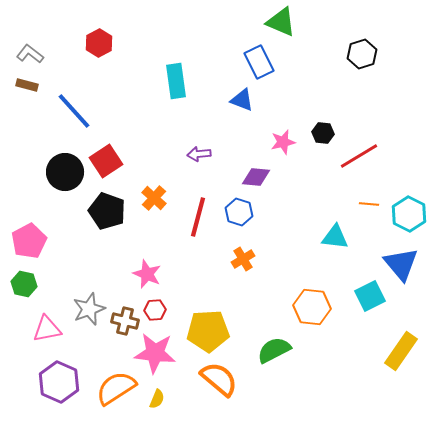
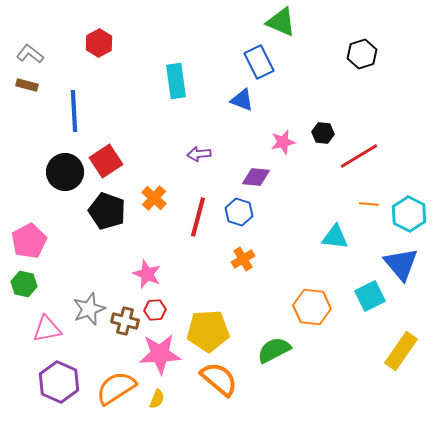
blue line at (74, 111): rotated 39 degrees clockwise
pink star at (155, 353): moved 5 px right, 1 px down; rotated 9 degrees counterclockwise
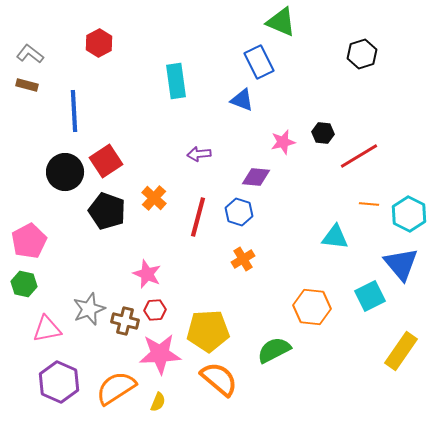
yellow semicircle at (157, 399): moved 1 px right, 3 px down
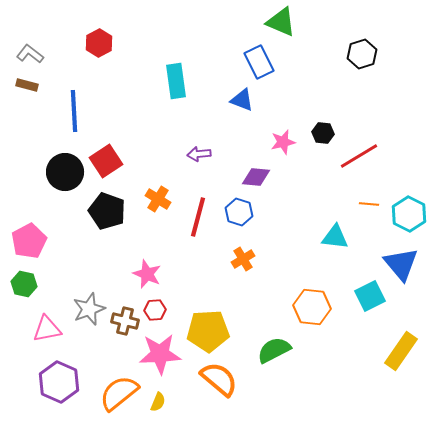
orange cross at (154, 198): moved 4 px right, 1 px down; rotated 10 degrees counterclockwise
orange semicircle at (116, 388): moved 3 px right, 5 px down; rotated 6 degrees counterclockwise
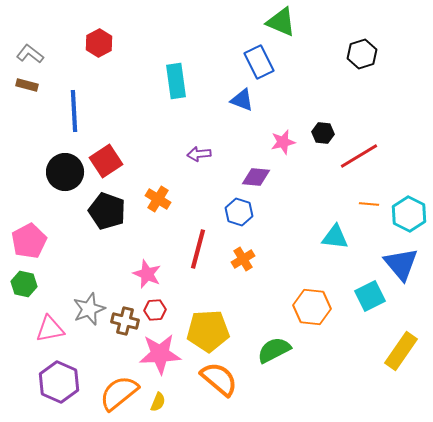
red line at (198, 217): moved 32 px down
pink triangle at (47, 329): moved 3 px right
